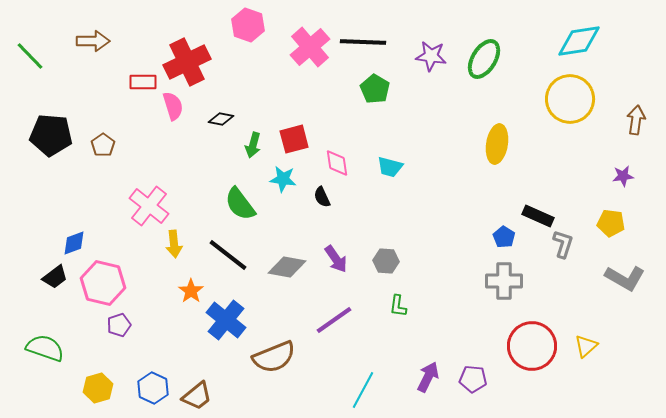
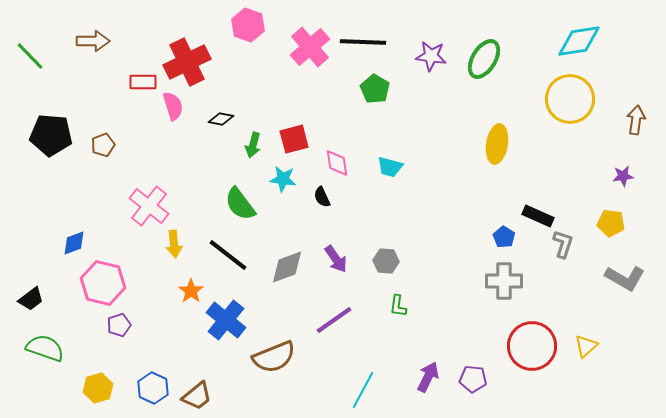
brown pentagon at (103, 145): rotated 15 degrees clockwise
gray diamond at (287, 267): rotated 30 degrees counterclockwise
black trapezoid at (55, 277): moved 24 px left, 22 px down
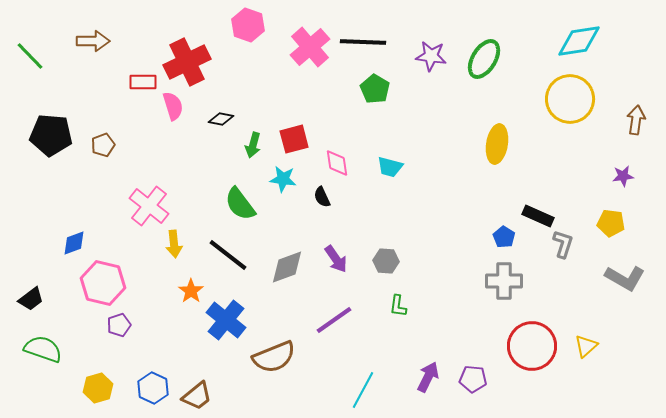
green semicircle at (45, 348): moved 2 px left, 1 px down
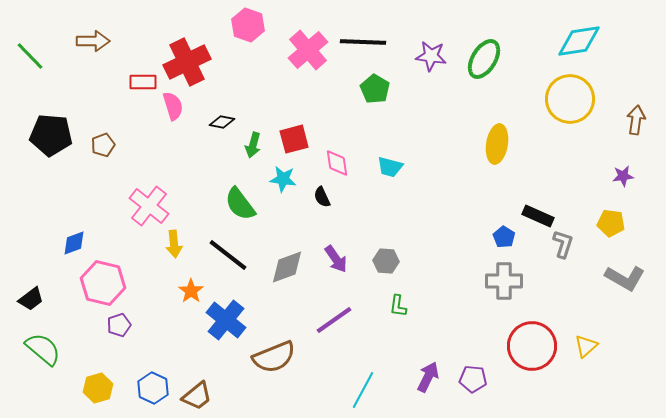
pink cross at (310, 47): moved 2 px left, 3 px down
black diamond at (221, 119): moved 1 px right, 3 px down
green semicircle at (43, 349): rotated 21 degrees clockwise
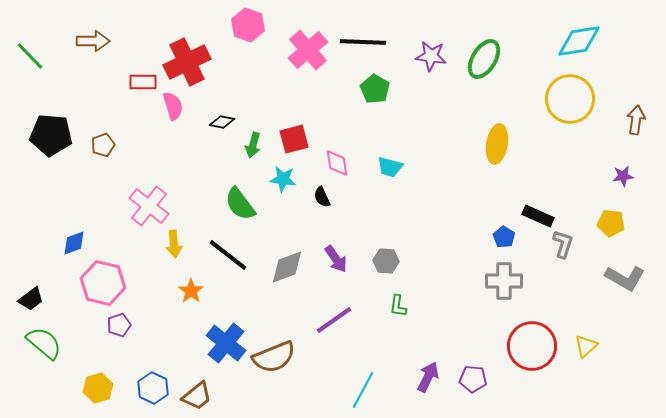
blue cross at (226, 320): moved 23 px down
green semicircle at (43, 349): moved 1 px right, 6 px up
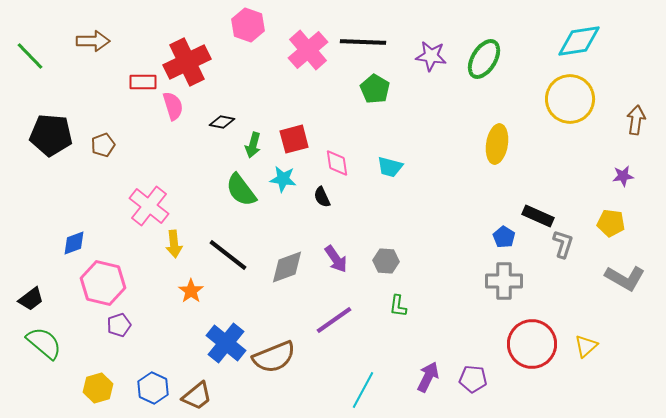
green semicircle at (240, 204): moved 1 px right, 14 px up
red circle at (532, 346): moved 2 px up
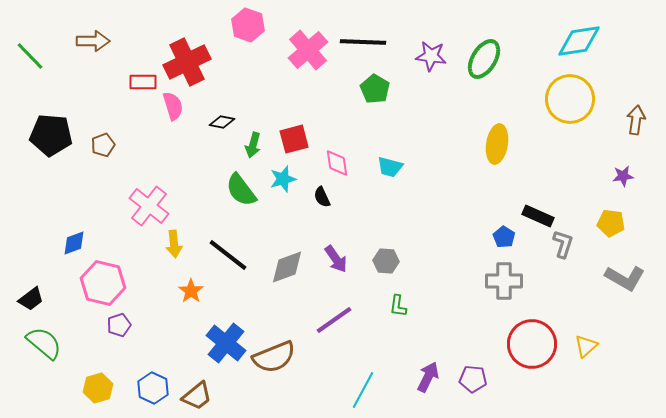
cyan star at (283, 179): rotated 24 degrees counterclockwise
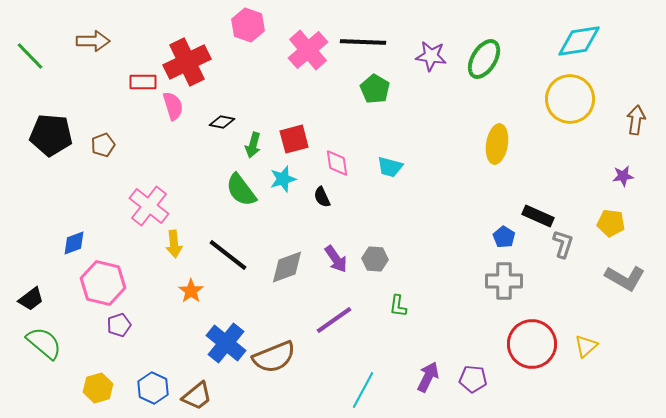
gray hexagon at (386, 261): moved 11 px left, 2 px up
